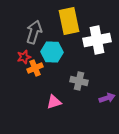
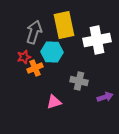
yellow rectangle: moved 5 px left, 4 px down
purple arrow: moved 2 px left, 1 px up
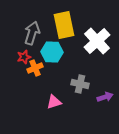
gray arrow: moved 2 px left, 1 px down
white cross: moved 1 px down; rotated 32 degrees counterclockwise
gray cross: moved 1 px right, 3 px down
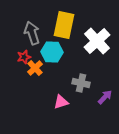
yellow rectangle: rotated 24 degrees clockwise
gray arrow: rotated 35 degrees counterclockwise
orange cross: rotated 21 degrees counterclockwise
gray cross: moved 1 px right, 1 px up
purple arrow: rotated 28 degrees counterclockwise
pink triangle: moved 7 px right
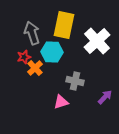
gray cross: moved 6 px left, 2 px up
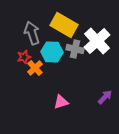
yellow rectangle: rotated 72 degrees counterclockwise
gray cross: moved 32 px up
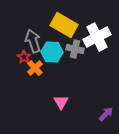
gray arrow: moved 1 px right, 8 px down
white cross: moved 4 px up; rotated 16 degrees clockwise
red star: rotated 24 degrees counterclockwise
purple arrow: moved 1 px right, 17 px down
pink triangle: rotated 42 degrees counterclockwise
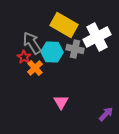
gray arrow: moved 1 px left, 2 px down; rotated 15 degrees counterclockwise
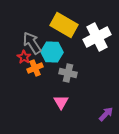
gray cross: moved 7 px left, 24 px down
orange cross: rotated 21 degrees clockwise
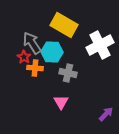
white cross: moved 3 px right, 8 px down
orange cross: rotated 28 degrees clockwise
